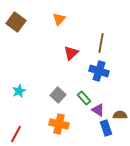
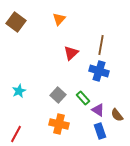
brown line: moved 2 px down
green rectangle: moved 1 px left
brown semicircle: moved 3 px left; rotated 128 degrees counterclockwise
blue rectangle: moved 6 px left, 3 px down
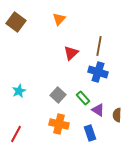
brown line: moved 2 px left, 1 px down
blue cross: moved 1 px left, 1 px down
brown semicircle: rotated 40 degrees clockwise
blue rectangle: moved 10 px left, 2 px down
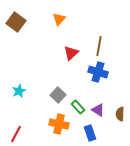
green rectangle: moved 5 px left, 9 px down
brown semicircle: moved 3 px right, 1 px up
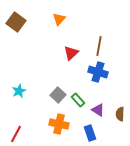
green rectangle: moved 7 px up
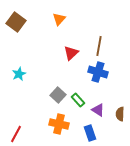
cyan star: moved 17 px up
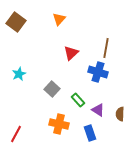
brown line: moved 7 px right, 2 px down
gray square: moved 6 px left, 6 px up
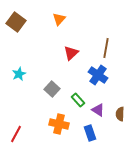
blue cross: moved 3 px down; rotated 18 degrees clockwise
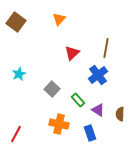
red triangle: moved 1 px right
blue cross: rotated 18 degrees clockwise
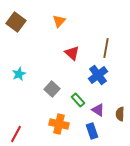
orange triangle: moved 2 px down
red triangle: rotated 35 degrees counterclockwise
blue rectangle: moved 2 px right, 2 px up
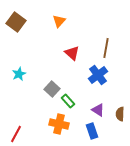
green rectangle: moved 10 px left, 1 px down
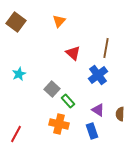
red triangle: moved 1 px right
